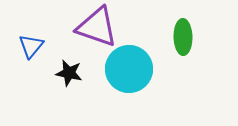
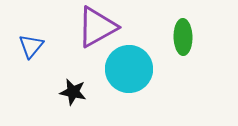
purple triangle: rotated 48 degrees counterclockwise
black star: moved 4 px right, 19 px down
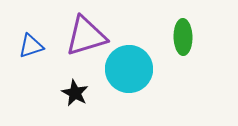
purple triangle: moved 11 px left, 9 px down; rotated 12 degrees clockwise
blue triangle: rotated 32 degrees clockwise
black star: moved 2 px right, 1 px down; rotated 16 degrees clockwise
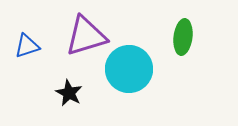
green ellipse: rotated 8 degrees clockwise
blue triangle: moved 4 px left
black star: moved 6 px left
